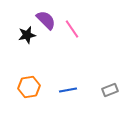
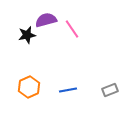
purple semicircle: rotated 60 degrees counterclockwise
orange hexagon: rotated 15 degrees counterclockwise
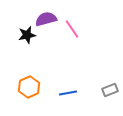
purple semicircle: moved 1 px up
blue line: moved 3 px down
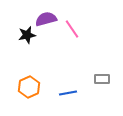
gray rectangle: moved 8 px left, 11 px up; rotated 21 degrees clockwise
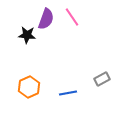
purple semicircle: rotated 125 degrees clockwise
pink line: moved 12 px up
black star: rotated 18 degrees clockwise
gray rectangle: rotated 28 degrees counterclockwise
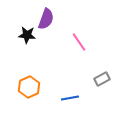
pink line: moved 7 px right, 25 px down
blue line: moved 2 px right, 5 px down
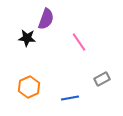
black star: moved 3 px down
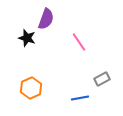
black star: rotated 12 degrees clockwise
orange hexagon: moved 2 px right, 1 px down
blue line: moved 10 px right
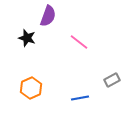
purple semicircle: moved 2 px right, 3 px up
pink line: rotated 18 degrees counterclockwise
gray rectangle: moved 10 px right, 1 px down
